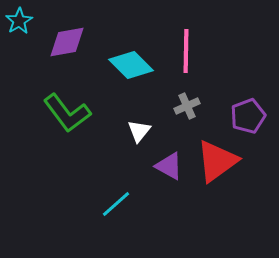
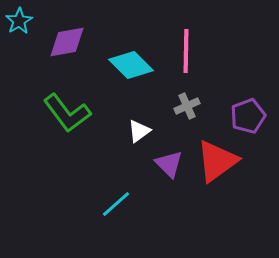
white triangle: rotated 15 degrees clockwise
purple triangle: moved 2 px up; rotated 16 degrees clockwise
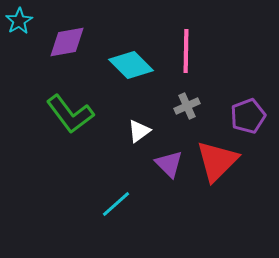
green L-shape: moved 3 px right, 1 px down
red triangle: rotated 9 degrees counterclockwise
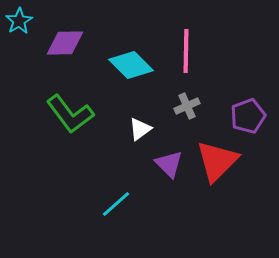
purple diamond: moved 2 px left, 1 px down; rotated 9 degrees clockwise
white triangle: moved 1 px right, 2 px up
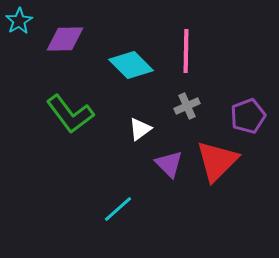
purple diamond: moved 4 px up
cyan line: moved 2 px right, 5 px down
